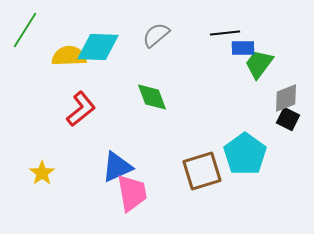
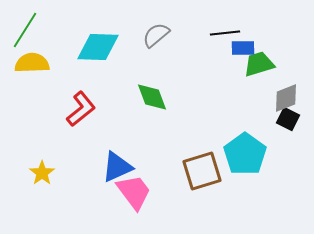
yellow semicircle: moved 37 px left, 7 px down
green trapezoid: rotated 36 degrees clockwise
pink trapezoid: moved 2 px right, 1 px up; rotated 27 degrees counterclockwise
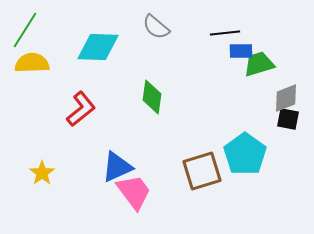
gray semicircle: moved 8 px up; rotated 100 degrees counterclockwise
blue rectangle: moved 2 px left, 3 px down
green diamond: rotated 28 degrees clockwise
black square: rotated 15 degrees counterclockwise
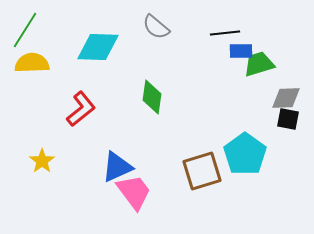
gray diamond: rotated 20 degrees clockwise
yellow star: moved 12 px up
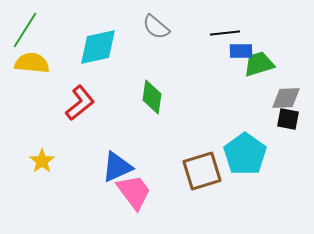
cyan diamond: rotated 15 degrees counterclockwise
yellow semicircle: rotated 8 degrees clockwise
red L-shape: moved 1 px left, 6 px up
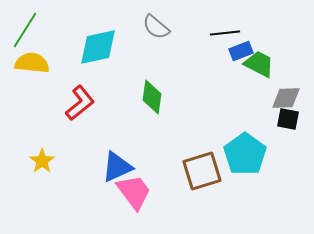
blue rectangle: rotated 20 degrees counterclockwise
green trapezoid: rotated 44 degrees clockwise
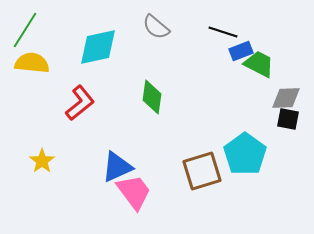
black line: moved 2 px left, 1 px up; rotated 24 degrees clockwise
